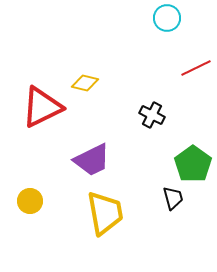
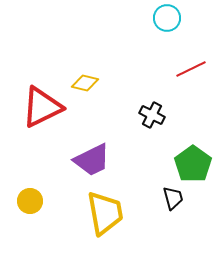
red line: moved 5 px left, 1 px down
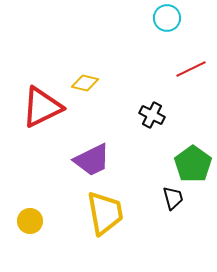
yellow circle: moved 20 px down
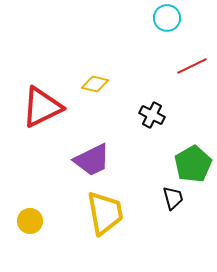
red line: moved 1 px right, 3 px up
yellow diamond: moved 10 px right, 1 px down
green pentagon: rotated 6 degrees clockwise
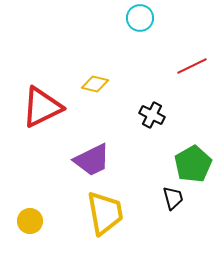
cyan circle: moved 27 px left
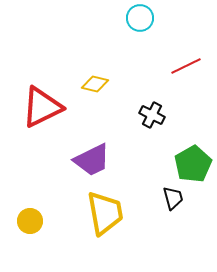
red line: moved 6 px left
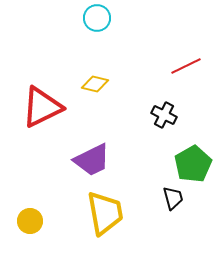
cyan circle: moved 43 px left
black cross: moved 12 px right
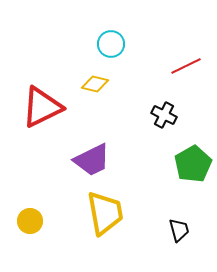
cyan circle: moved 14 px right, 26 px down
black trapezoid: moved 6 px right, 32 px down
